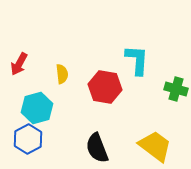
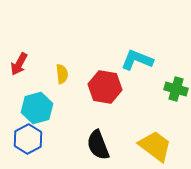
cyan L-shape: rotated 72 degrees counterclockwise
black semicircle: moved 1 px right, 3 px up
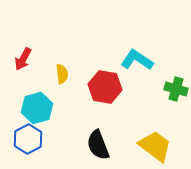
cyan L-shape: rotated 12 degrees clockwise
red arrow: moved 4 px right, 5 px up
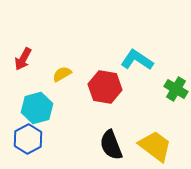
yellow semicircle: rotated 114 degrees counterclockwise
green cross: rotated 15 degrees clockwise
black semicircle: moved 13 px right
